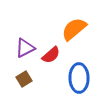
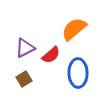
blue ellipse: moved 1 px left, 5 px up
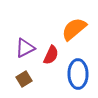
red semicircle: rotated 24 degrees counterclockwise
blue ellipse: moved 1 px down
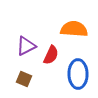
orange semicircle: rotated 44 degrees clockwise
purple triangle: moved 1 px right, 2 px up
brown square: rotated 35 degrees counterclockwise
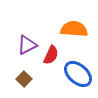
purple triangle: moved 1 px right, 1 px up
blue ellipse: rotated 48 degrees counterclockwise
brown square: rotated 21 degrees clockwise
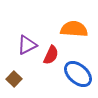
brown square: moved 10 px left
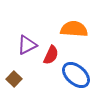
blue ellipse: moved 2 px left, 1 px down
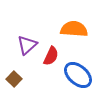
purple triangle: rotated 15 degrees counterclockwise
red semicircle: moved 1 px down
blue ellipse: moved 2 px right
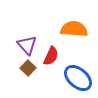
purple triangle: rotated 30 degrees counterclockwise
blue ellipse: moved 3 px down
brown square: moved 14 px right, 11 px up
